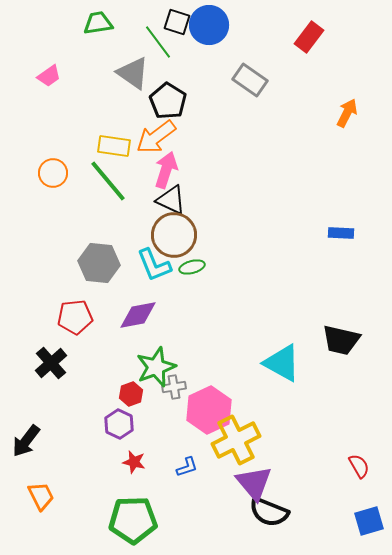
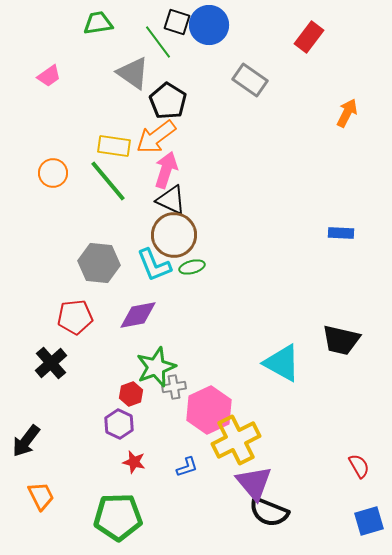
green pentagon at (133, 520): moved 15 px left, 3 px up
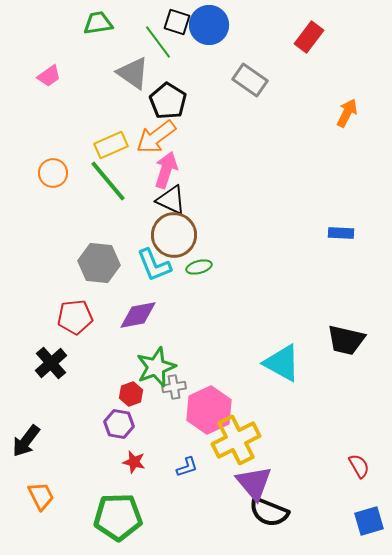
yellow rectangle at (114, 146): moved 3 px left, 1 px up; rotated 32 degrees counterclockwise
green ellipse at (192, 267): moved 7 px right
black trapezoid at (341, 340): moved 5 px right
purple hexagon at (119, 424): rotated 16 degrees counterclockwise
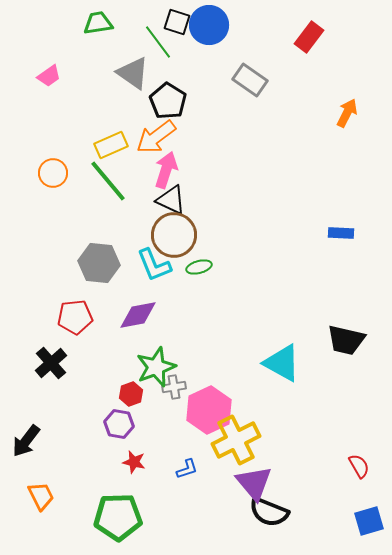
blue L-shape at (187, 467): moved 2 px down
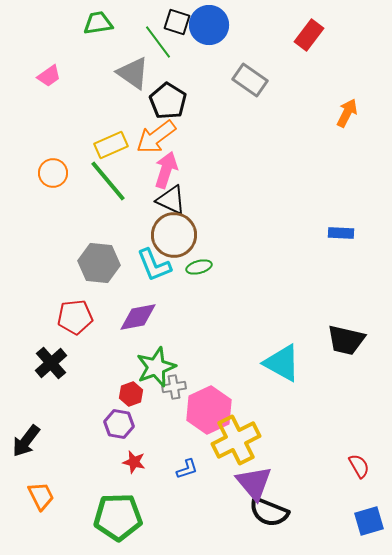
red rectangle at (309, 37): moved 2 px up
purple diamond at (138, 315): moved 2 px down
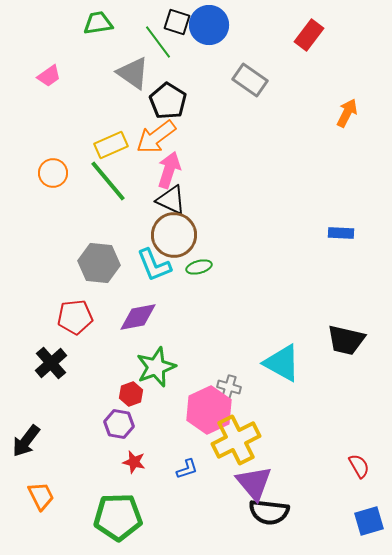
pink arrow at (166, 170): moved 3 px right
gray cross at (174, 387): moved 55 px right; rotated 25 degrees clockwise
black semicircle at (269, 512): rotated 15 degrees counterclockwise
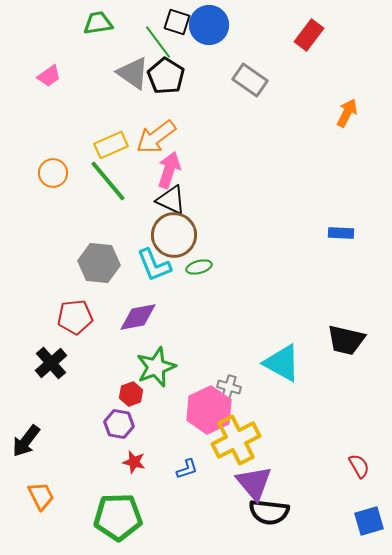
black pentagon at (168, 101): moved 2 px left, 25 px up
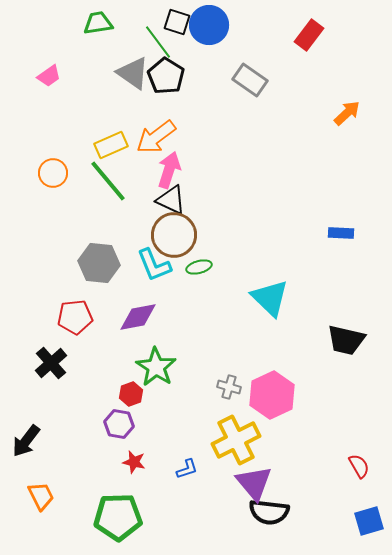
orange arrow at (347, 113): rotated 20 degrees clockwise
cyan triangle at (282, 363): moved 12 px left, 65 px up; rotated 15 degrees clockwise
green star at (156, 367): rotated 18 degrees counterclockwise
pink hexagon at (209, 410): moved 63 px right, 15 px up
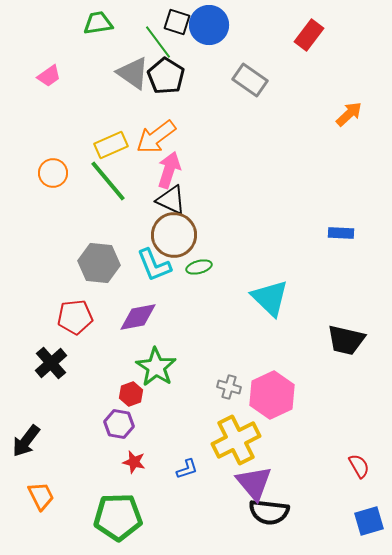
orange arrow at (347, 113): moved 2 px right, 1 px down
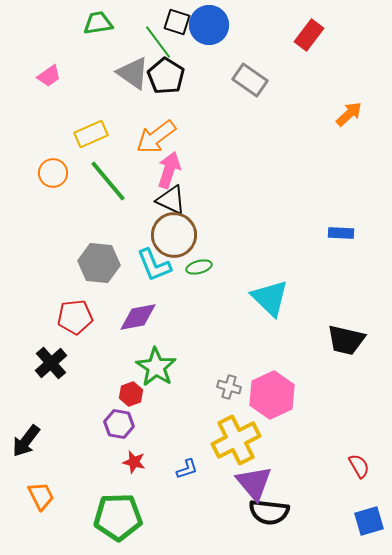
yellow rectangle at (111, 145): moved 20 px left, 11 px up
